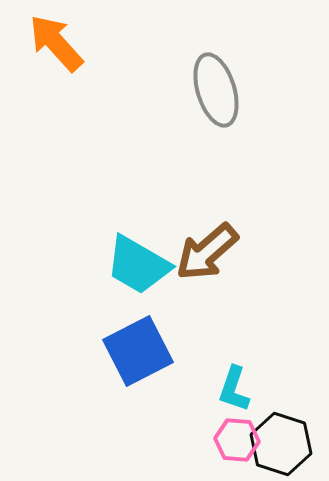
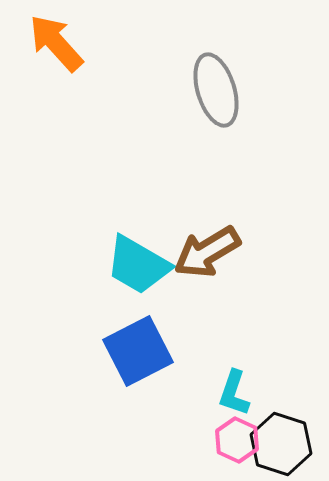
brown arrow: rotated 10 degrees clockwise
cyan L-shape: moved 4 px down
pink hexagon: rotated 21 degrees clockwise
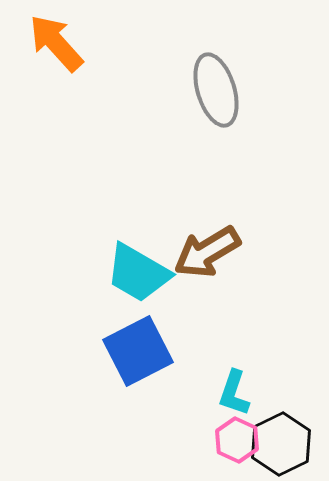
cyan trapezoid: moved 8 px down
black hexagon: rotated 16 degrees clockwise
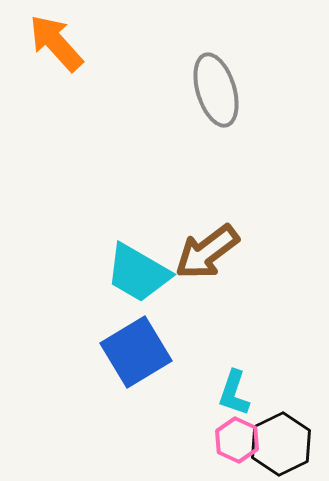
brown arrow: rotated 6 degrees counterclockwise
blue square: moved 2 px left, 1 px down; rotated 4 degrees counterclockwise
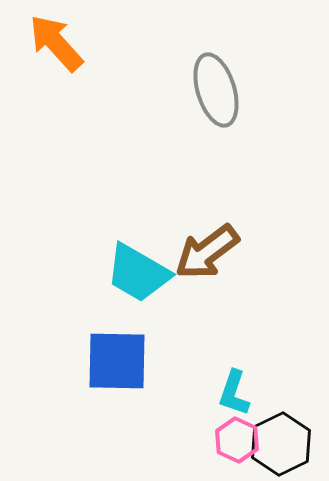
blue square: moved 19 px left, 9 px down; rotated 32 degrees clockwise
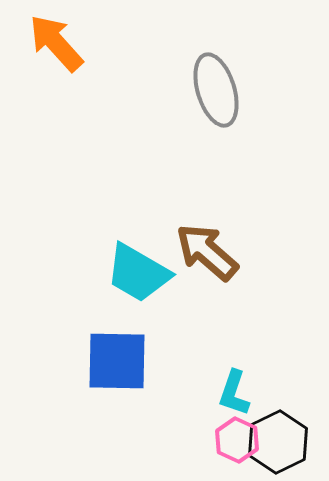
brown arrow: rotated 78 degrees clockwise
black hexagon: moved 3 px left, 2 px up
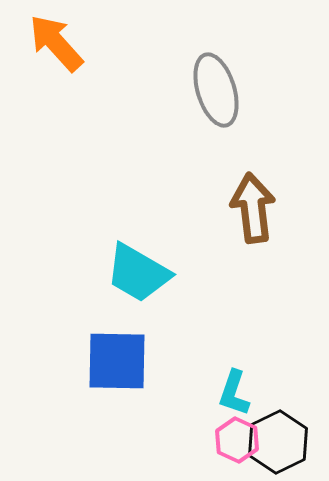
brown arrow: moved 46 px right, 44 px up; rotated 42 degrees clockwise
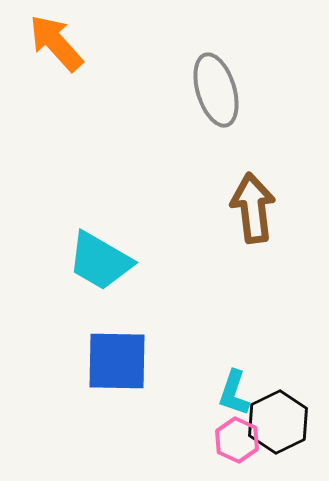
cyan trapezoid: moved 38 px left, 12 px up
black hexagon: moved 20 px up
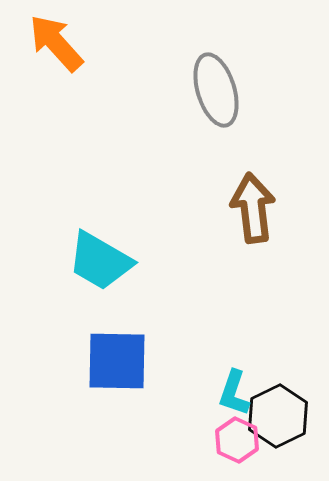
black hexagon: moved 6 px up
